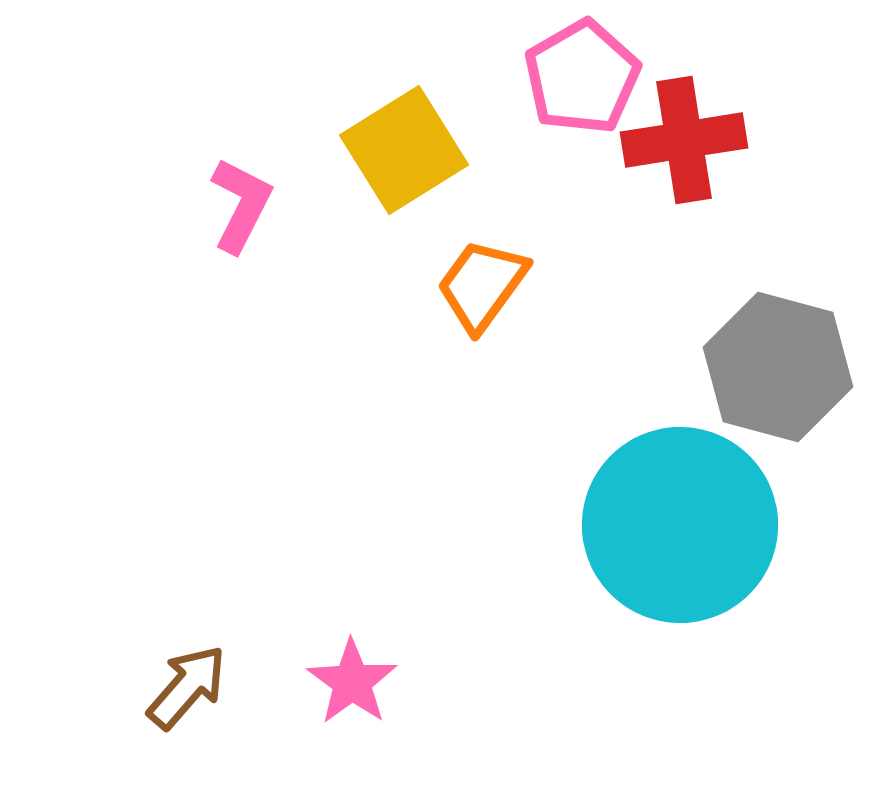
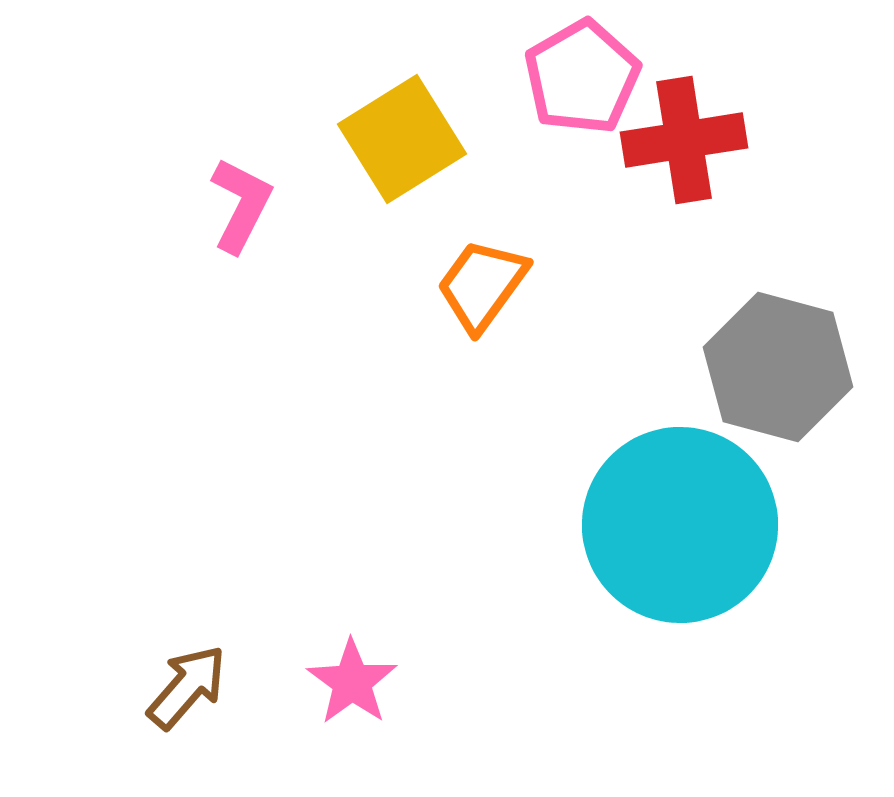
yellow square: moved 2 px left, 11 px up
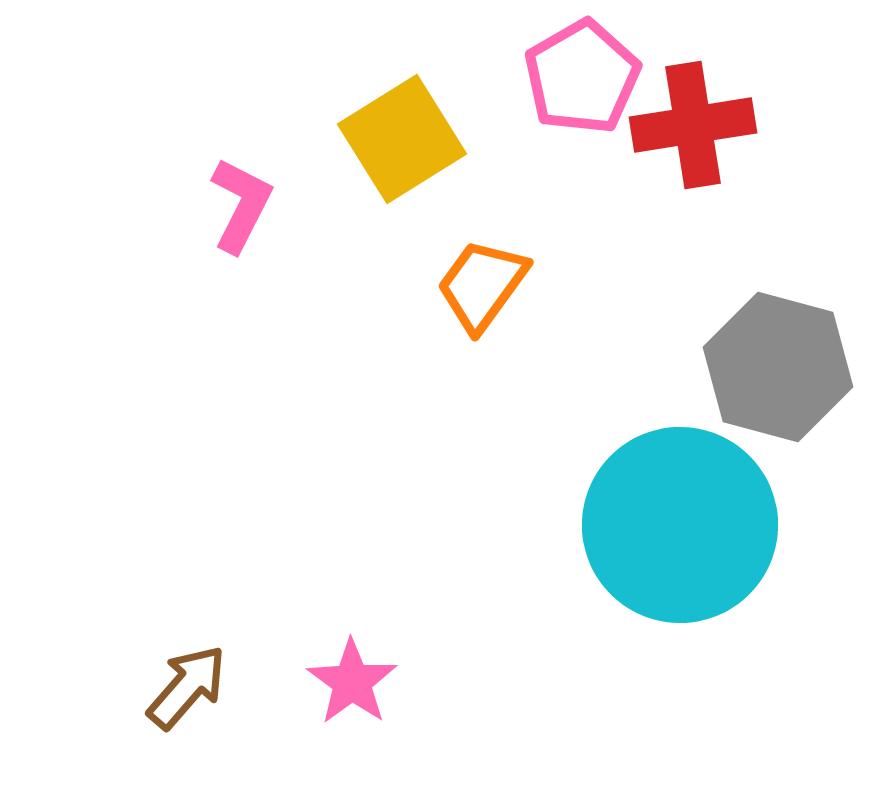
red cross: moved 9 px right, 15 px up
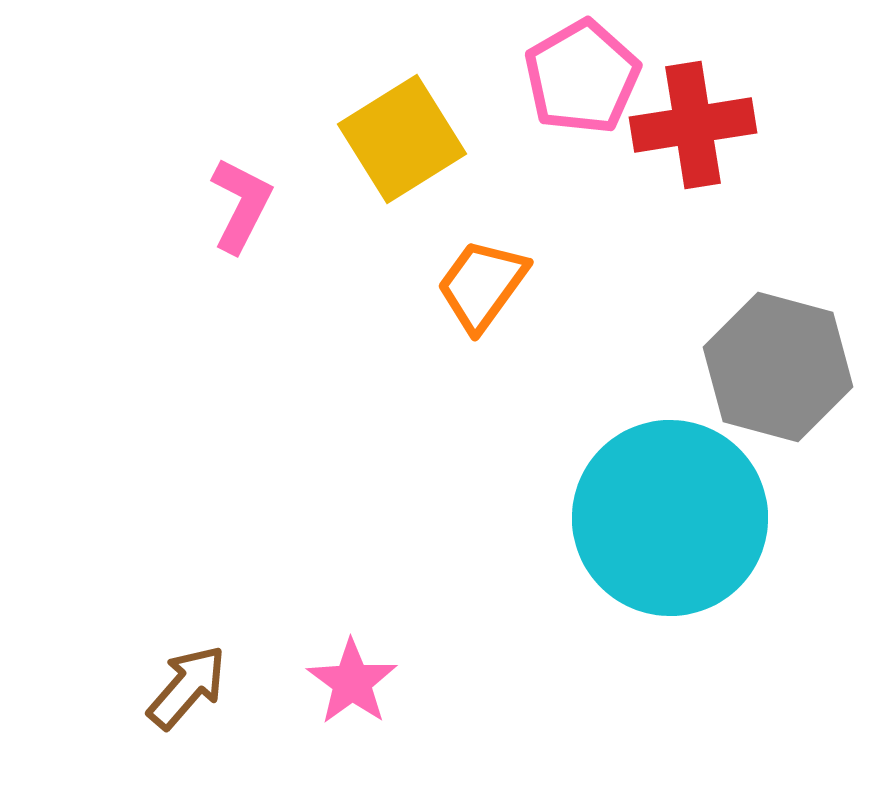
cyan circle: moved 10 px left, 7 px up
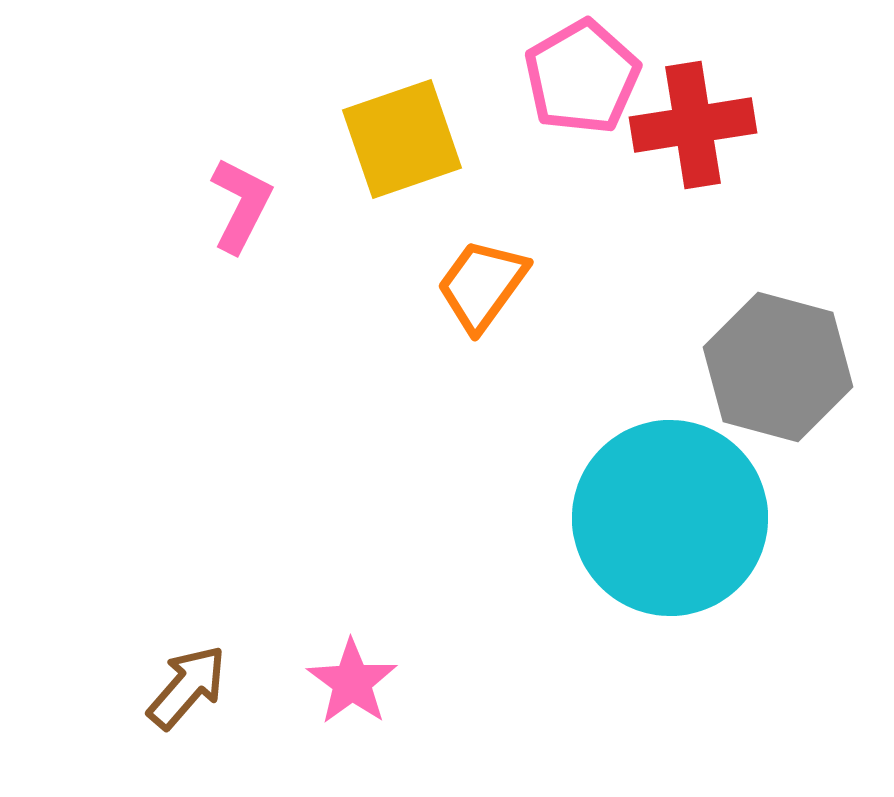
yellow square: rotated 13 degrees clockwise
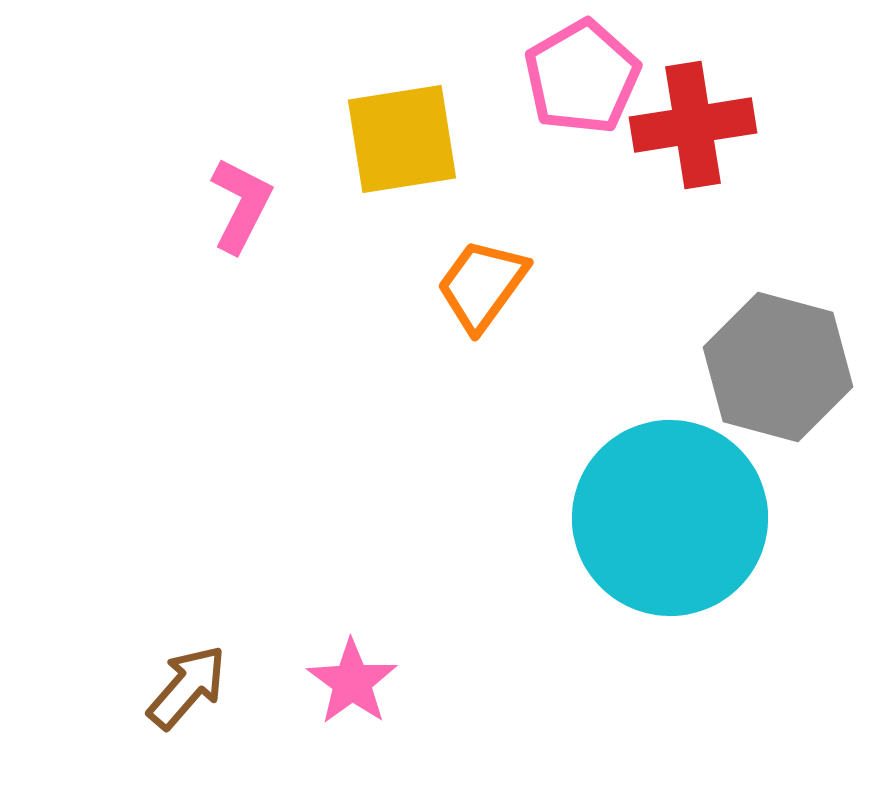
yellow square: rotated 10 degrees clockwise
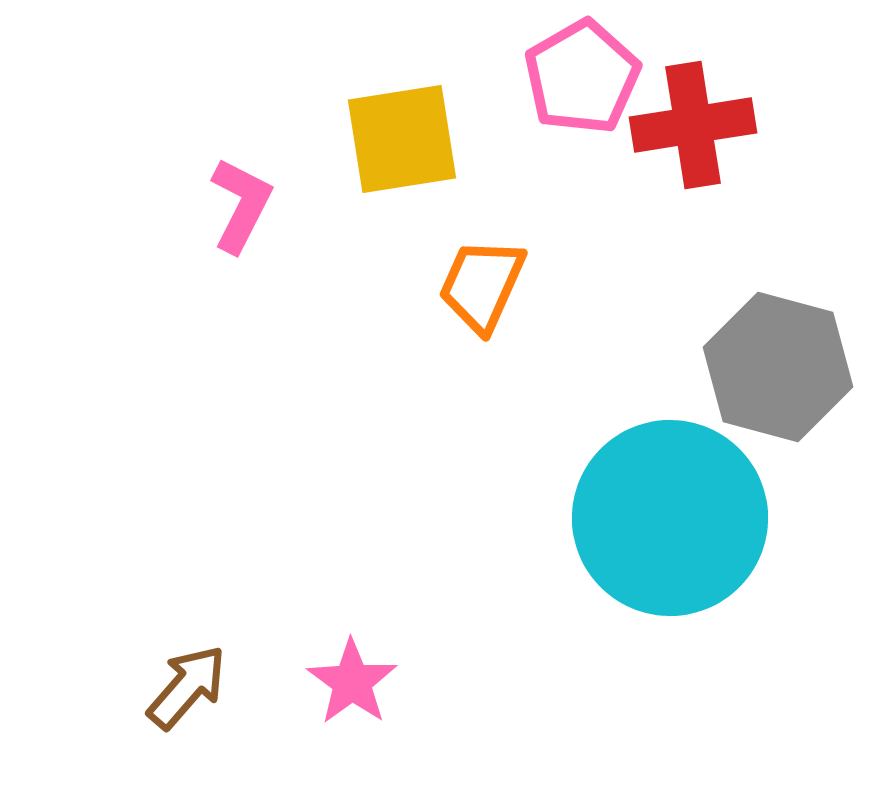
orange trapezoid: rotated 12 degrees counterclockwise
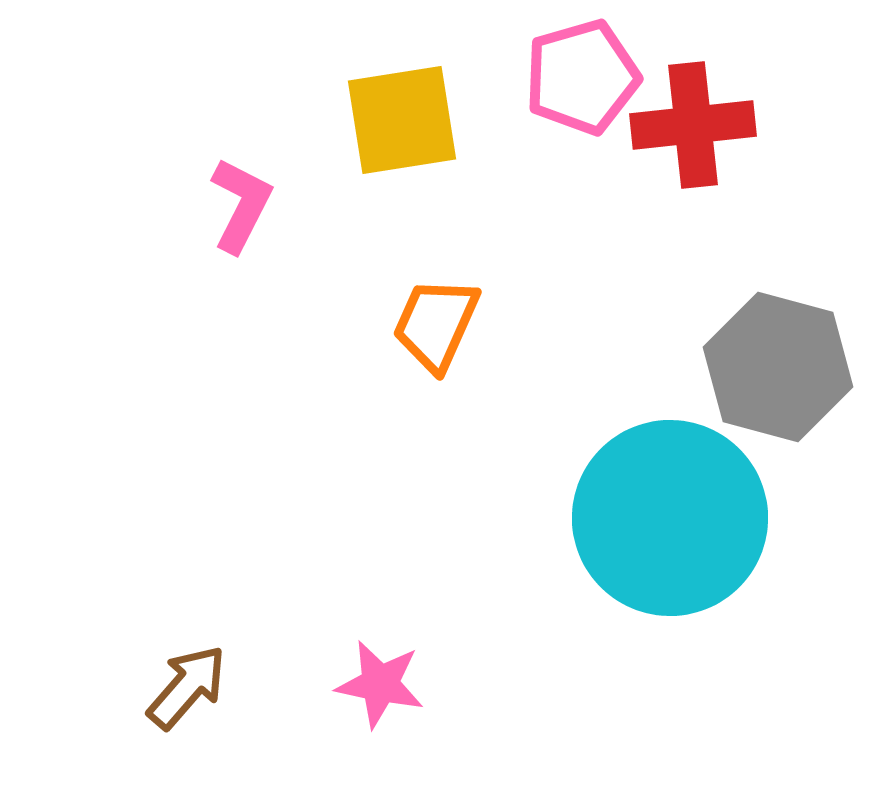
pink pentagon: rotated 14 degrees clockwise
red cross: rotated 3 degrees clockwise
yellow square: moved 19 px up
orange trapezoid: moved 46 px left, 39 px down
pink star: moved 28 px right, 2 px down; rotated 24 degrees counterclockwise
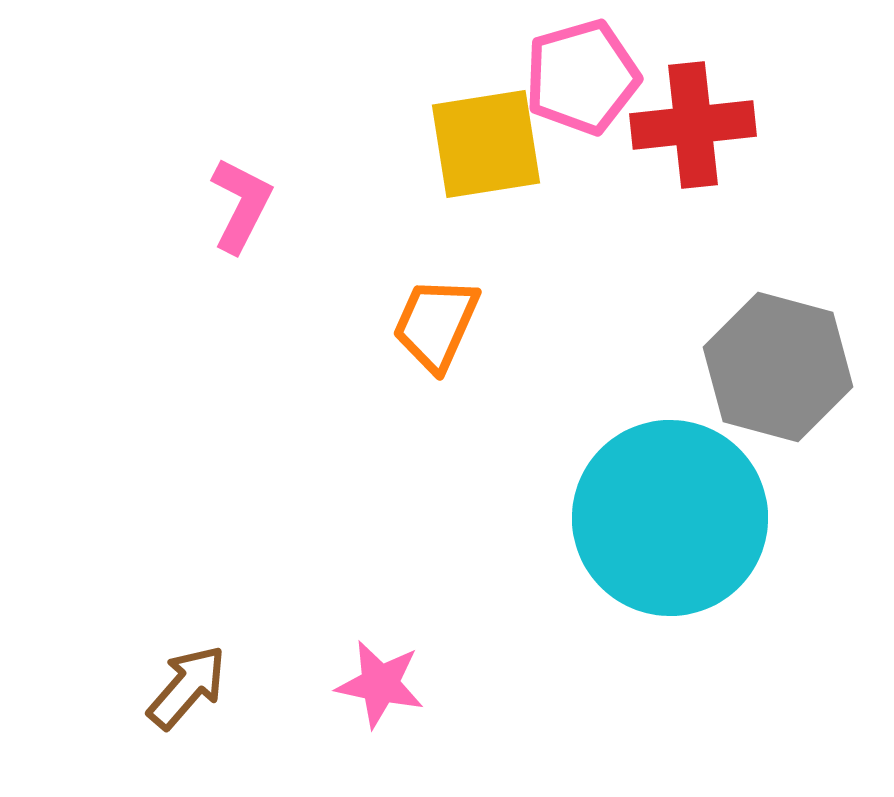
yellow square: moved 84 px right, 24 px down
